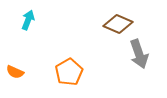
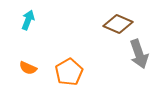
orange semicircle: moved 13 px right, 4 px up
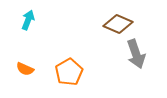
gray arrow: moved 3 px left
orange semicircle: moved 3 px left, 1 px down
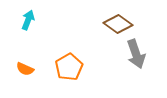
brown diamond: rotated 12 degrees clockwise
orange pentagon: moved 5 px up
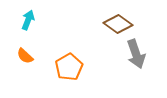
orange semicircle: moved 13 px up; rotated 18 degrees clockwise
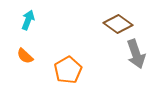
orange pentagon: moved 1 px left, 3 px down
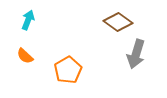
brown diamond: moved 2 px up
gray arrow: rotated 36 degrees clockwise
